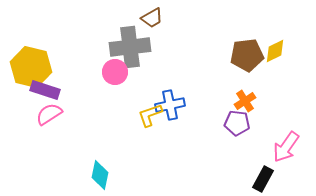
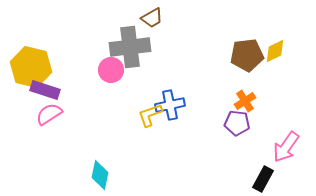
pink circle: moved 4 px left, 2 px up
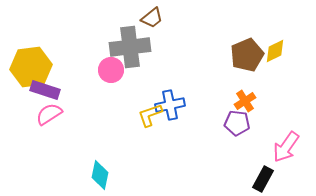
brown trapezoid: rotated 10 degrees counterclockwise
brown pentagon: rotated 16 degrees counterclockwise
yellow hexagon: rotated 21 degrees counterclockwise
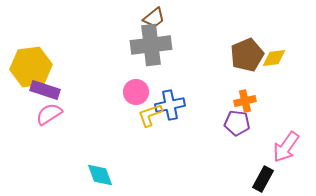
brown trapezoid: moved 2 px right
gray cross: moved 21 px right, 2 px up
yellow diamond: moved 1 px left, 7 px down; rotated 20 degrees clockwise
pink circle: moved 25 px right, 22 px down
orange cross: rotated 20 degrees clockwise
cyan diamond: rotated 32 degrees counterclockwise
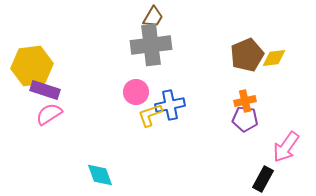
brown trapezoid: moved 1 px left, 1 px up; rotated 20 degrees counterclockwise
yellow hexagon: moved 1 px right, 1 px up
purple pentagon: moved 8 px right, 4 px up
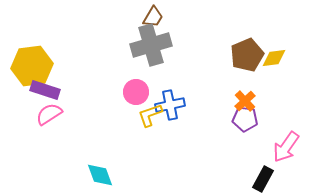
gray cross: rotated 9 degrees counterclockwise
orange cross: rotated 30 degrees counterclockwise
